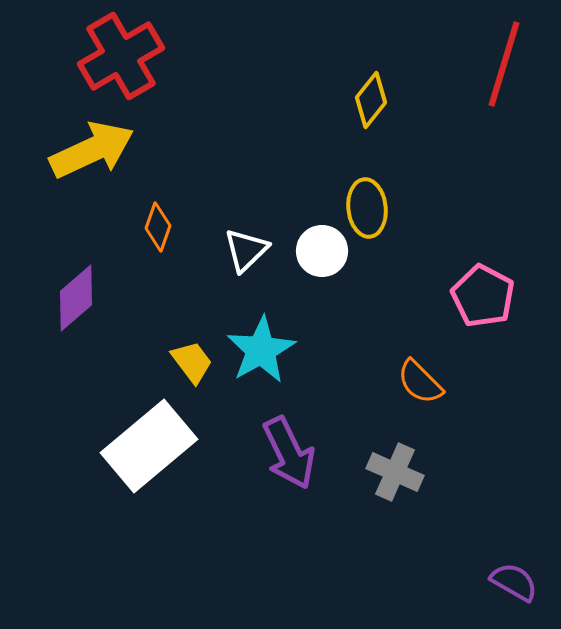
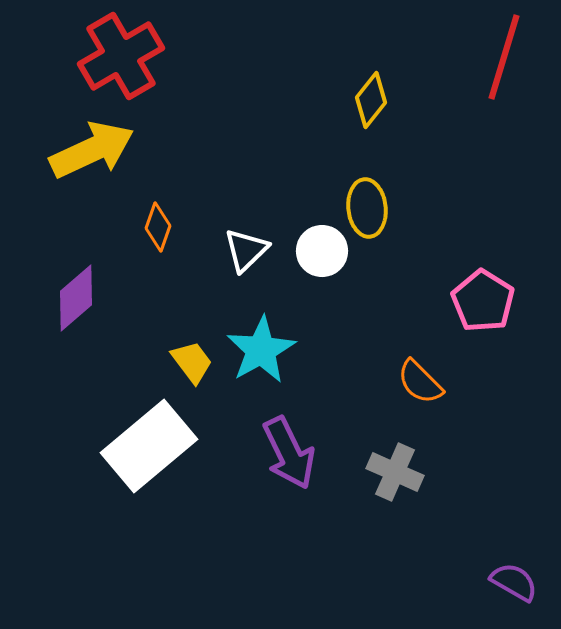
red line: moved 7 px up
pink pentagon: moved 5 px down; rotated 4 degrees clockwise
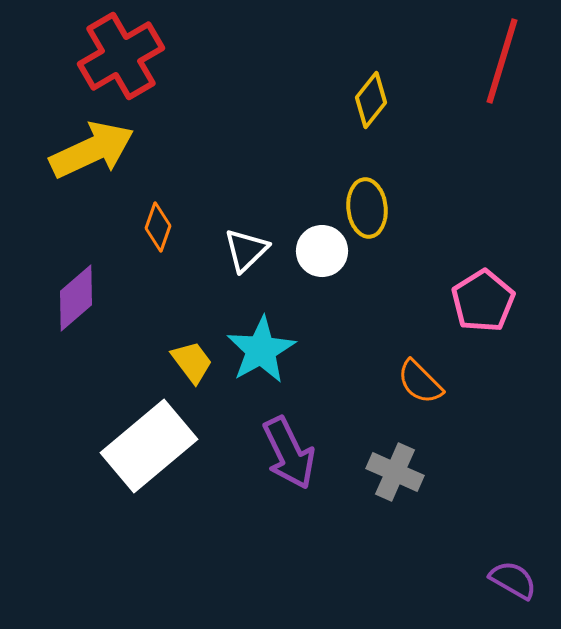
red line: moved 2 px left, 4 px down
pink pentagon: rotated 8 degrees clockwise
purple semicircle: moved 1 px left, 2 px up
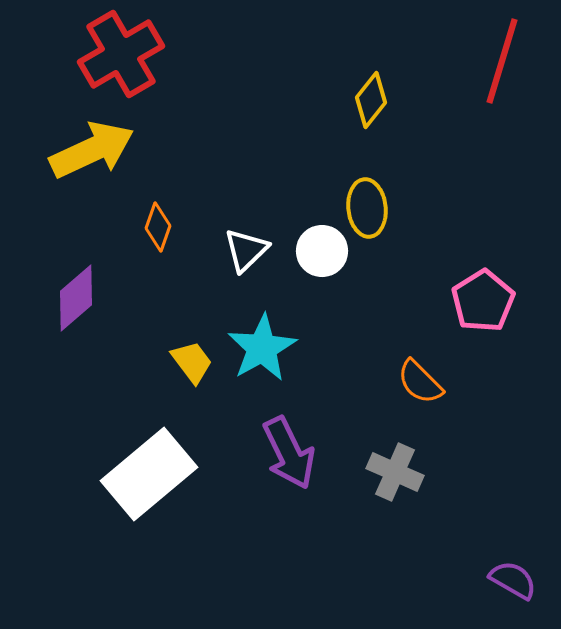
red cross: moved 2 px up
cyan star: moved 1 px right, 2 px up
white rectangle: moved 28 px down
